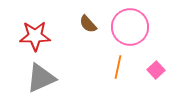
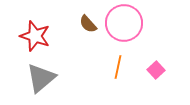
pink circle: moved 6 px left, 4 px up
red star: rotated 20 degrees clockwise
gray triangle: rotated 16 degrees counterclockwise
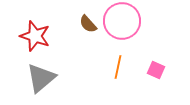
pink circle: moved 2 px left, 2 px up
pink square: rotated 24 degrees counterclockwise
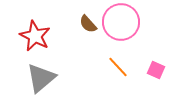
pink circle: moved 1 px left, 1 px down
red star: rotated 8 degrees clockwise
orange line: rotated 55 degrees counterclockwise
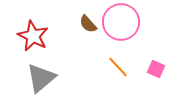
red star: moved 2 px left
pink square: moved 1 px up
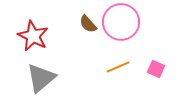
orange line: rotated 70 degrees counterclockwise
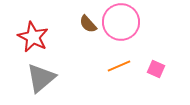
red star: moved 1 px down
orange line: moved 1 px right, 1 px up
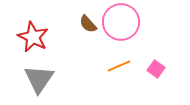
pink square: rotated 12 degrees clockwise
gray triangle: moved 2 px left, 1 px down; rotated 16 degrees counterclockwise
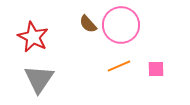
pink circle: moved 3 px down
pink square: rotated 36 degrees counterclockwise
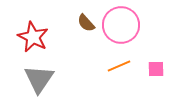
brown semicircle: moved 2 px left, 1 px up
